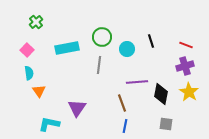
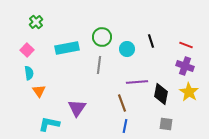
purple cross: rotated 36 degrees clockwise
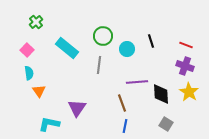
green circle: moved 1 px right, 1 px up
cyan rectangle: rotated 50 degrees clockwise
black diamond: rotated 15 degrees counterclockwise
gray square: rotated 24 degrees clockwise
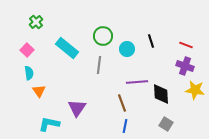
yellow star: moved 6 px right, 2 px up; rotated 24 degrees counterclockwise
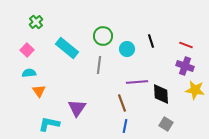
cyan semicircle: rotated 88 degrees counterclockwise
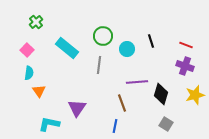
cyan semicircle: rotated 104 degrees clockwise
yellow star: moved 5 px down; rotated 24 degrees counterclockwise
black diamond: rotated 20 degrees clockwise
blue line: moved 10 px left
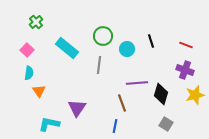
purple cross: moved 4 px down
purple line: moved 1 px down
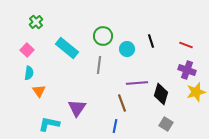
purple cross: moved 2 px right
yellow star: moved 1 px right, 3 px up
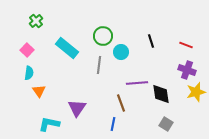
green cross: moved 1 px up
cyan circle: moved 6 px left, 3 px down
black diamond: rotated 25 degrees counterclockwise
brown line: moved 1 px left
blue line: moved 2 px left, 2 px up
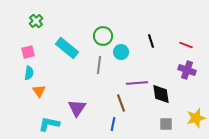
pink square: moved 1 px right, 2 px down; rotated 32 degrees clockwise
yellow star: moved 26 px down
gray square: rotated 32 degrees counterclockwise
